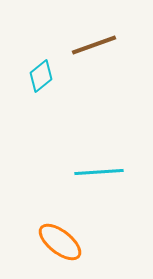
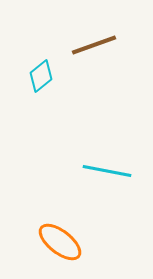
cyan line: moved 8 px right, 1 px up; rotated 15 degrees clockwise
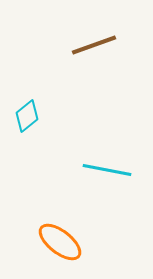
cyan diamond: moved 14 px left, 40 px down
cyan line: moved 1 px up
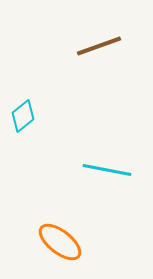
brown line: moved 5 px right, 1 px down
cyan diamond: moved 4 px left
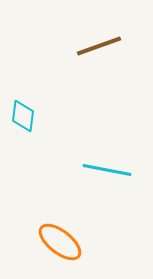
cyan diamond: rotated 44 degrees counterclockwise
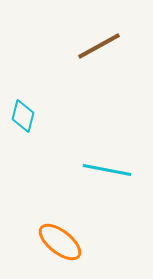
brown line: rotated 9 degrees counterclockwise
cyan diamond: rotated 8 degrees clockwise
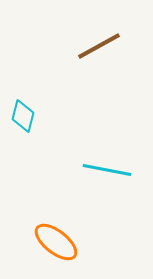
orange ellipse: moved 4 px left
